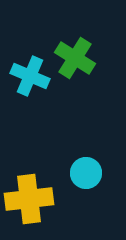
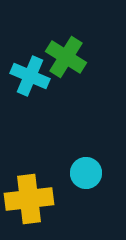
green cross: moved 9 px left, 1 px up
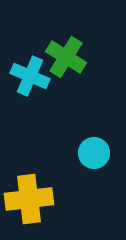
cyan circle: moved 8 px right, 20 px up
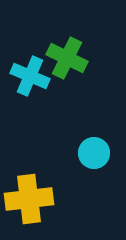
green cross: moved 1 px right, 1 px down; rotated 6 degrees counterclockwise
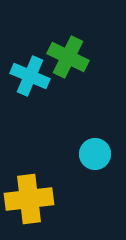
green cross: moved 1 px right, 1 px up
cyan circle: moved 1 px right, 1 px down
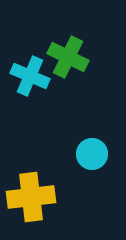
cyan circle: moved 3 px left
yellow cross: moved 2 px right, 2 px up
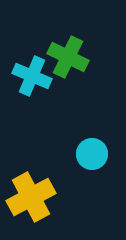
cyan cross: moved 2 px right
yellow cross: rotated 21 degrees counterclockwise
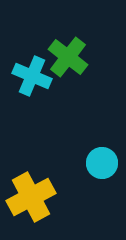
green cross: rotated 12 degrees clockwise
cyan circle: moved 10 px right, 9 px down
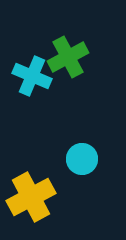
green cross: rotated 24 degrees clockwise
cyan circle: moved 20 px left, 4 px up
